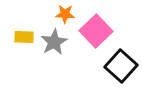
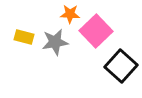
orange star: moved 5 px right
yellow rectangle: rotated 12 degrees clockwise
gray star: moved 1 px right; rotated 20 degrees clockwise
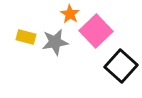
orange star: rotated 30 degrees clockwise
yellow rectangle: moved 2 px right
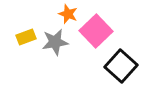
orange star: moved 2 px left; rotated 12 degrees counterclockwise
yellow rectangle: rotated 36 degrees counterclockwise
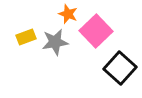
black square: moved 1 px left, 2 px down
